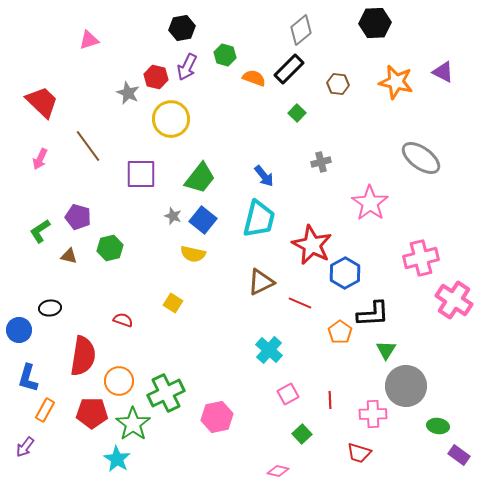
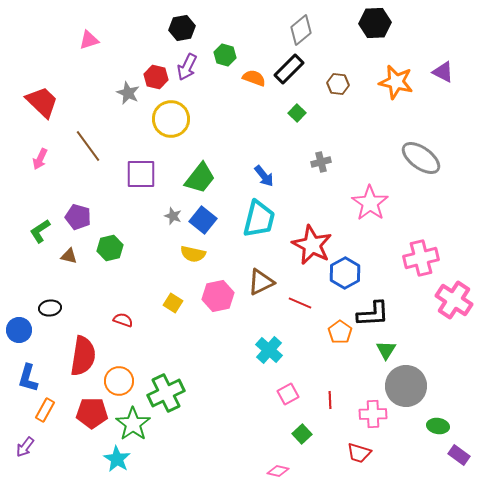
pink hexagon at (217, 417): moved 1 px right, 121 px up
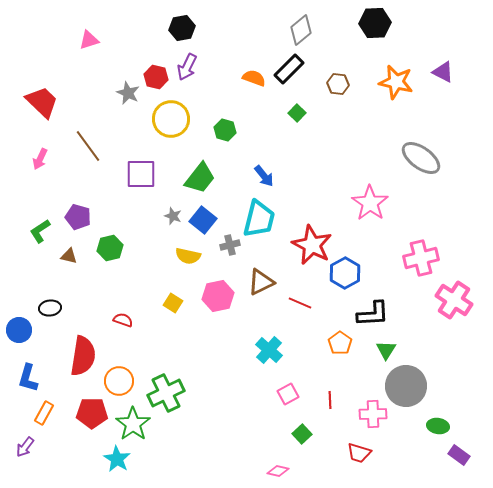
green hexagon at (225, 55): moved 75 px down
gray cross at (321, 162): moved 91 px left, 83 px down
yellow semicircle at (193, 254): moved 5 px left, 2 px down
orange pentagon at (340, 332): moved 11 px down
orange rectangle at (45, 410): moved 1 px left, 3 px down
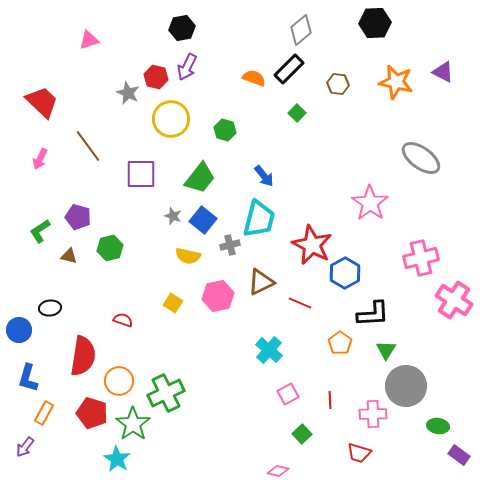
red pentagon at (92, 413): rotated 16 degrees clockwise
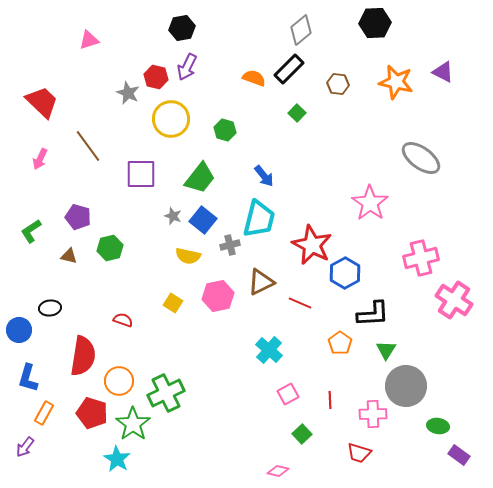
green L-shape at (40, 231): moved 9 px left
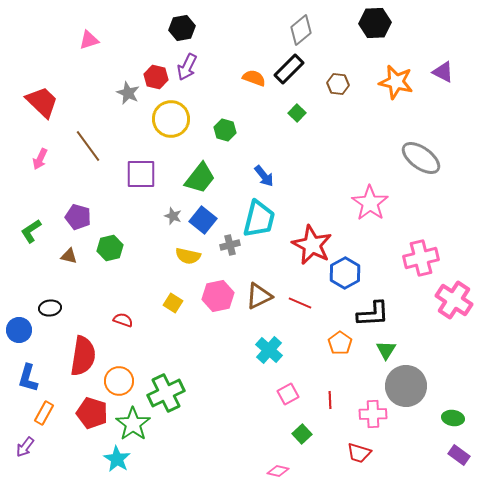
brown triangle at (261, 282): moved 2 px left, 14 px down
green ellipse at (438, 426): moved 15 px right, 8 px up
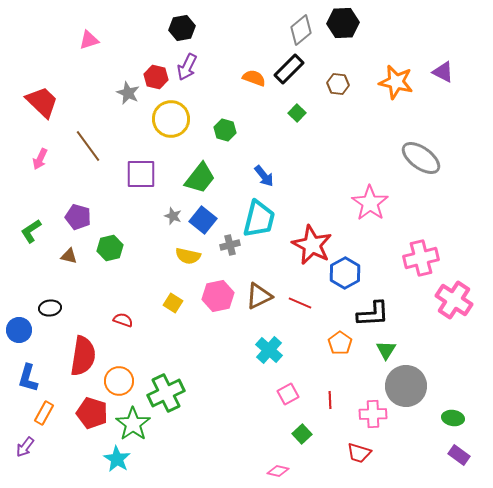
black hexagon at (375, 23): moved 32 px left
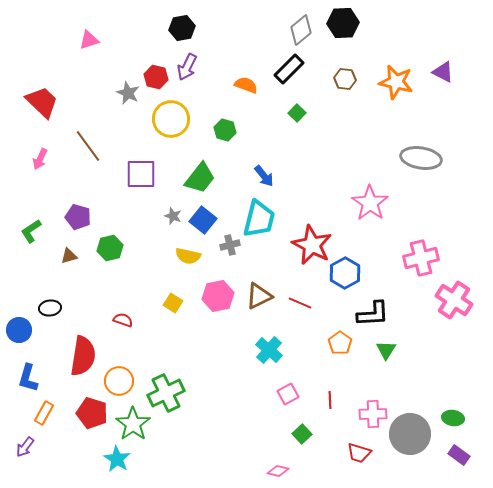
orange semicircle at (254, 78): moved 8 px left, 7 px down
brown hexagon at (338, 84): moved 7 px right, 5 px up
gray ellipse at (421, 158): rotated 27 degrees counterclockwise
brown triangle at (69, 256): rotated 30 degrees counterclockwise
gray circle at (406, 386): moved 4 px right, 48 px down
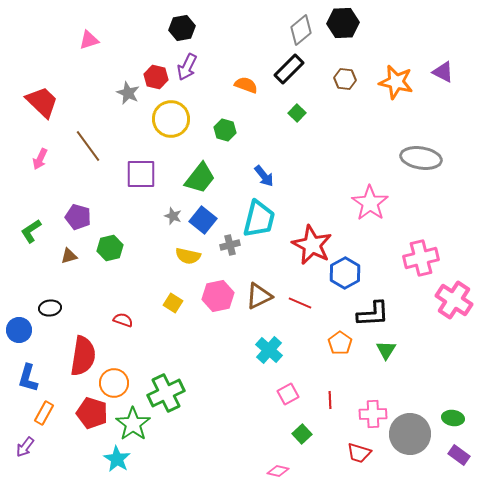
orange circle at (119, 381): moved 5 px left, 2 px down
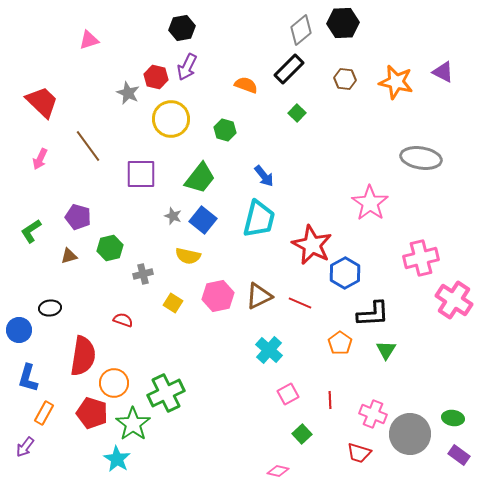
gray cross at (230, 245): moved 87 px left, 29 px down
pink cross at (373, 414): rotated 24 degrees clockwise
